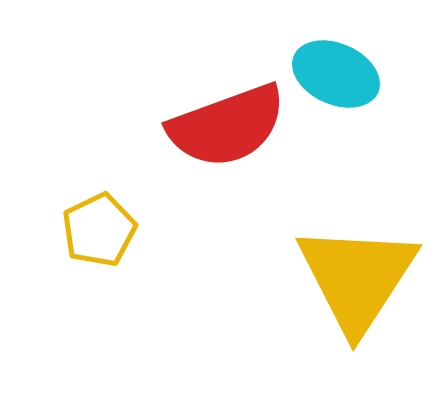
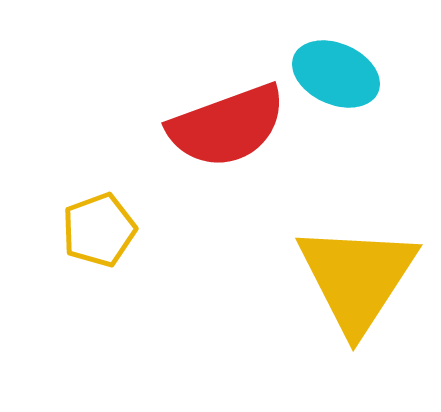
yellow pentagon: rotated 6 degrees clockwise
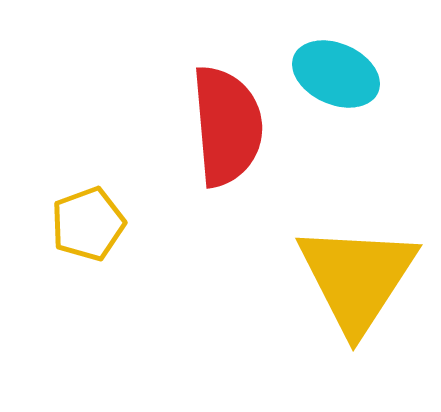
red semicircle: rotated 75 degrees counterclockwise
yellow pentagon: moved 11 px left, 6 px up
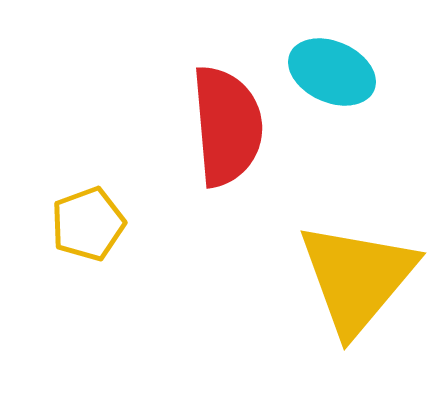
cyan ellipse: moved 4 px left, 2 px up
yellow triangle: rotated 7 degrees clockwise
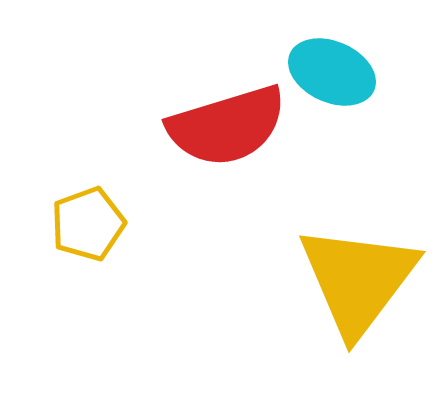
red semicircle: rotated 78 degrees clockwise
yellow triangle: moved 1 px right, 2 px down; rotated 3 degrees counterclockwise
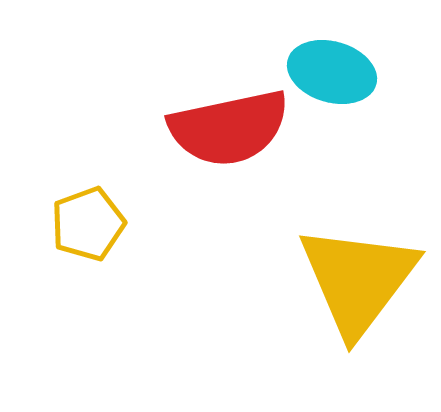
cyan ellipse: rotated 8 degrees counterclockwise
red semicircle: moved 2 px right, 2 px down; rotated 5 degrees clockwise
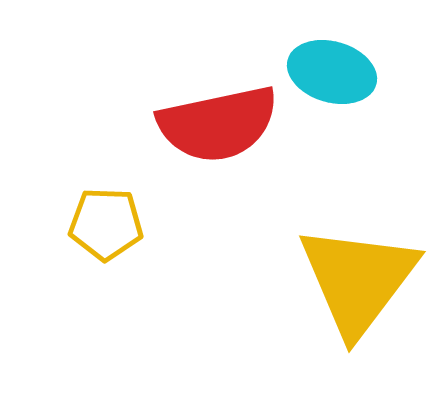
red semicircle: moved 11 px left, 4 px up
yellow pentagon: moved 18 px right; rotated 22 degrees clockwise
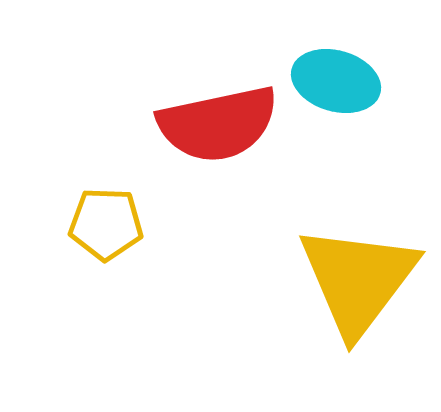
cyan ellipse: moved 4 px right, 9 px down
